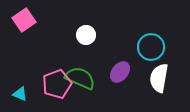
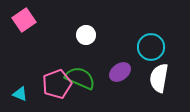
purple ellipse: rotated 15 degrees clockwise
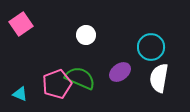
pink square: moved 3 px left, 4 px down
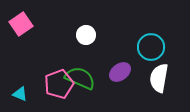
pink pentagon: moved 2 px right
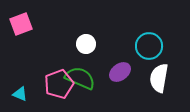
pink square: rotated 15 degrees clockwise
white circle: moved 9 px down
cyan circle: moved 2 px left, 1 px up
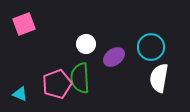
pink square: moved 3 px right
cyan circle: moved 2 px right, 1 px down
purple ellipse: moved 6 px left, 15 px up
green semicircle: rotated 116 degrees counterclockwise
pink pentagon: moved 2 px left
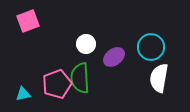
pink square: moved 4 px right, 3 px up
cyan triangle: moved 3 px right; rotated 35 degrees counterclockwise
